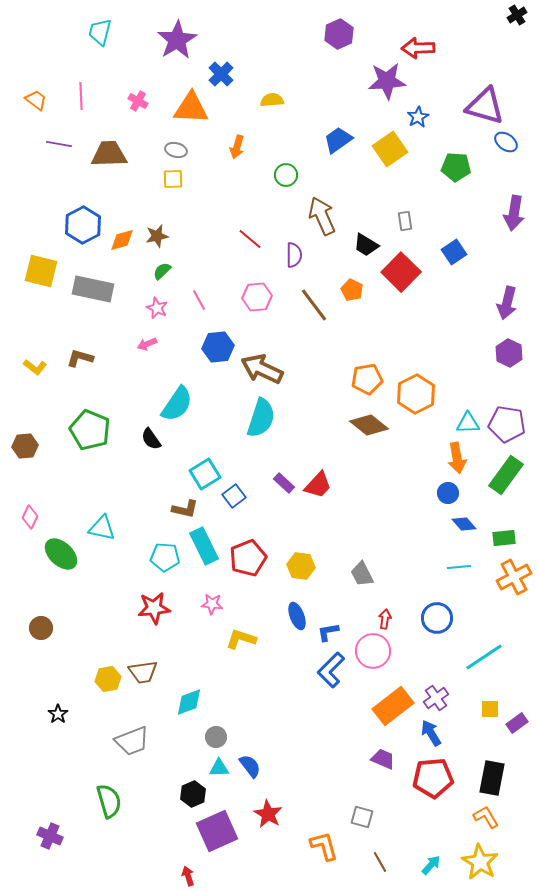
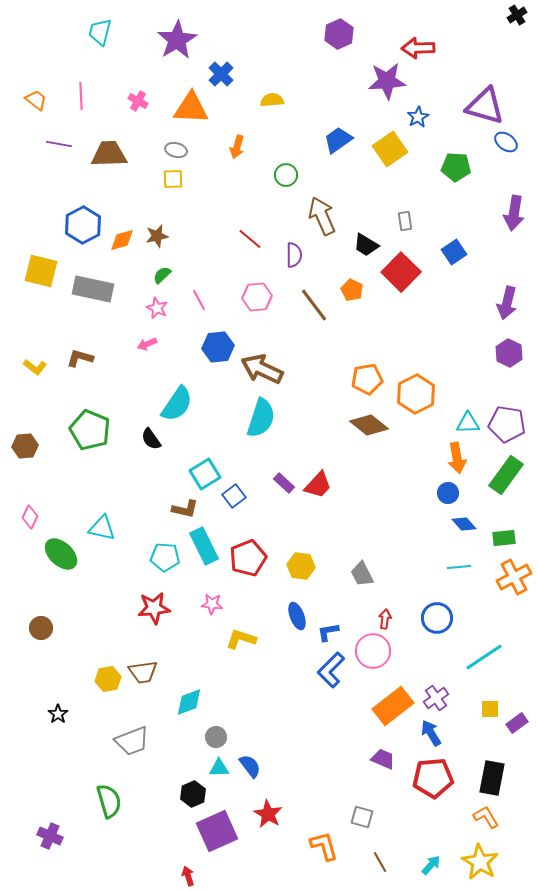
green semicircle at (162, 271): moved 4 px down
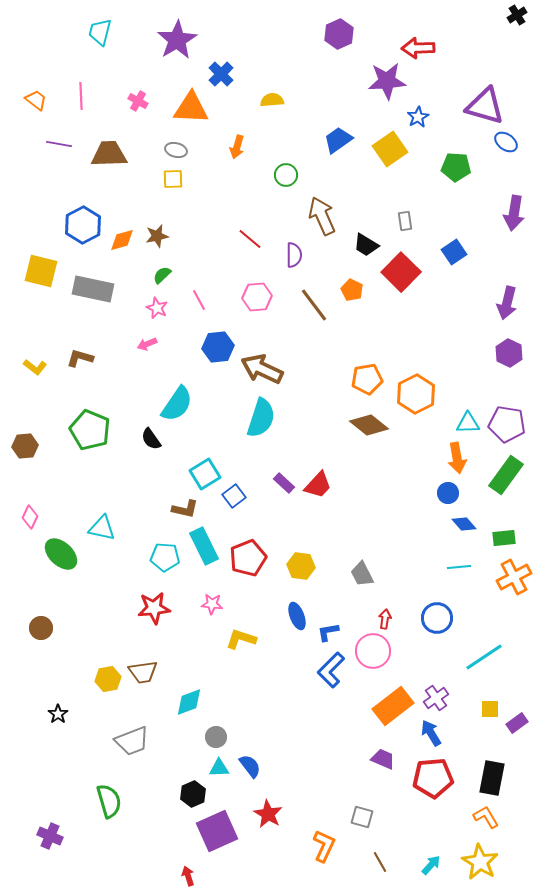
orange L-shape at (324, 846): rotated 40 degrees clockwise
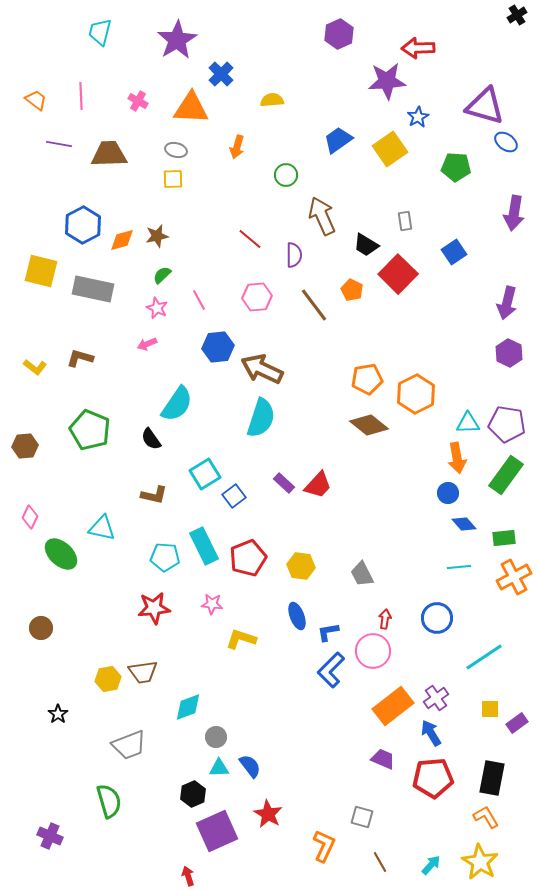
red square at (401, 272): moved 3 px left, 2 px down
brown L-shape at (185, 509): moved 31 px left, 14 px up
cyan diamond at (189, 702): moved 1 px left, 5 px down
gray trapezoid at (132, 741): moved 3 px left, 4 px down
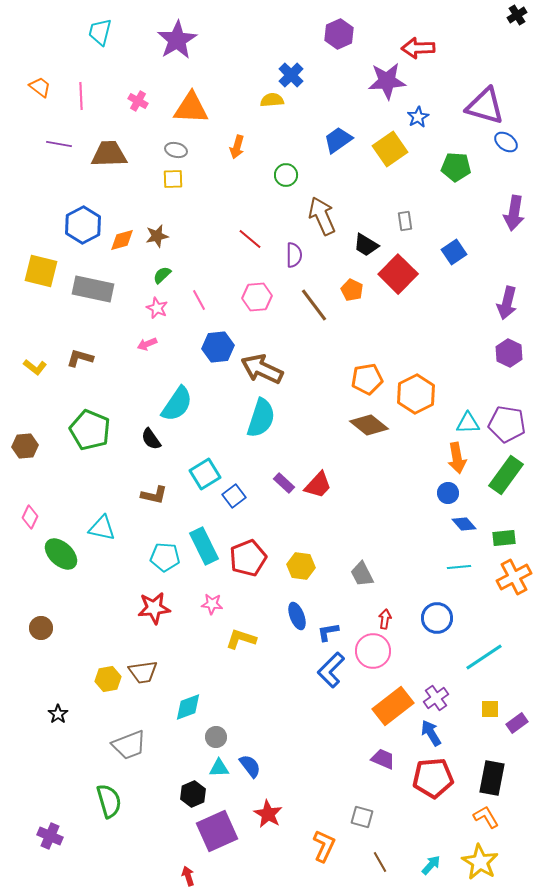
blue cross at (221, 74): moved 70 px right, 1 px down
orange trapezoid at (36, 100): moved 4 px right, 13 px up
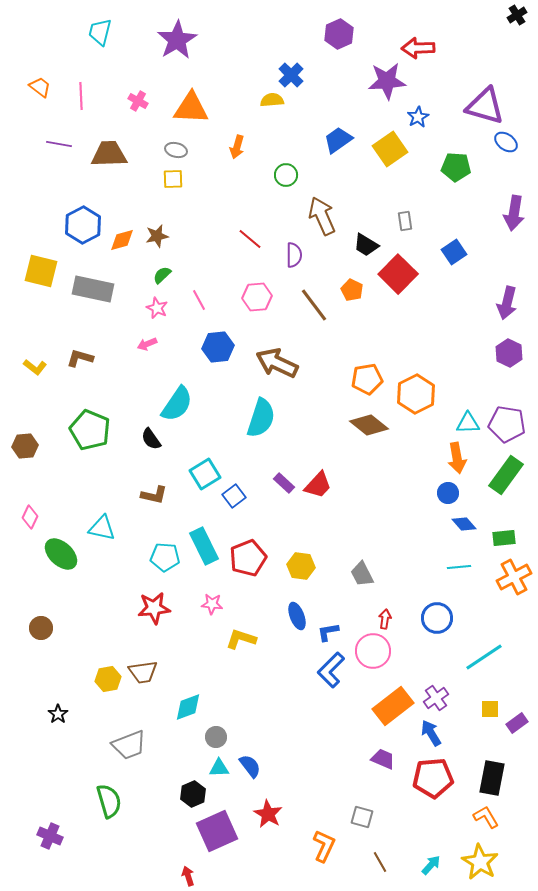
brown arrow at (262, 369): moved 15 px right, 6 px up
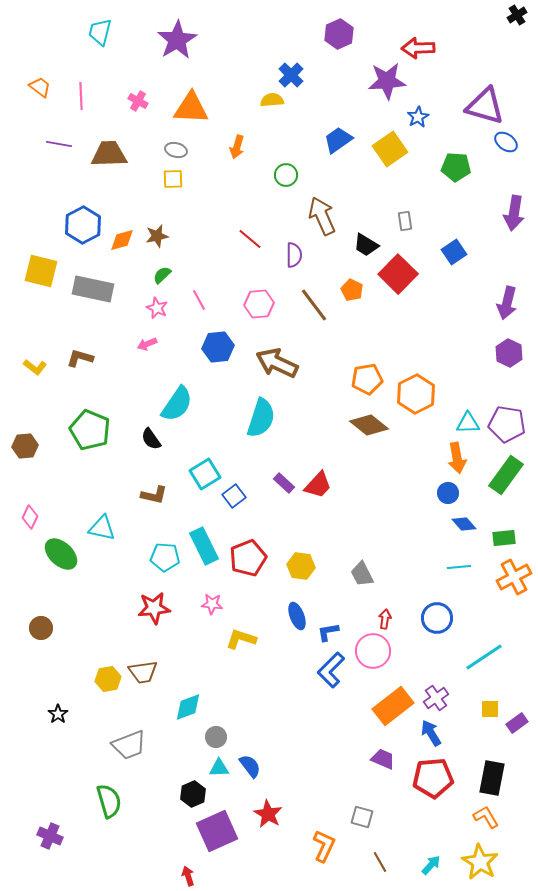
pink hexagon at (257, 297): moved 2 px right, 7 px down
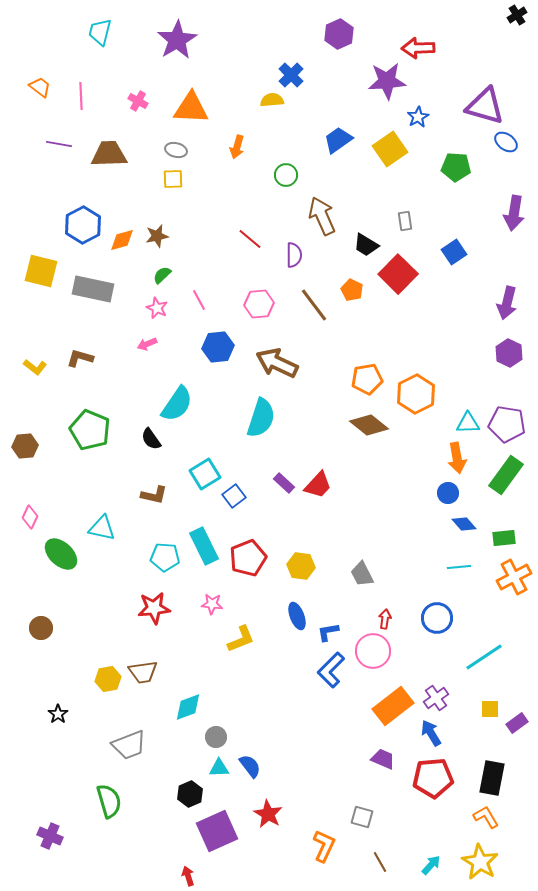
yellow L-shape at (241, 639): rotated 140 degrees clockwise
black hexagon at (193, 794): moved 3 px left
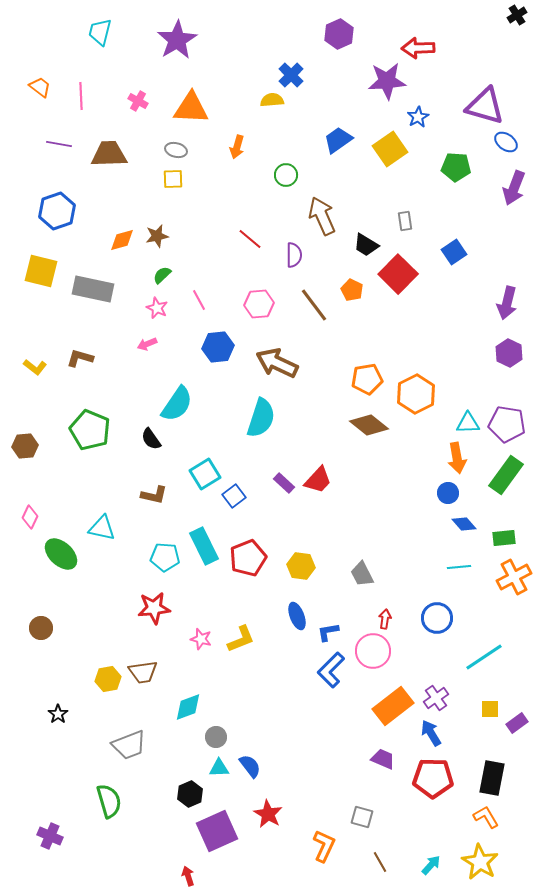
purple arrow at (514, 213): moved 25 px up; rotated 12 degrees clockwise
blue hexagon at (83, 225): moved 26 px left, 14 px up; rotated 9 degrees clockwise
red trapezoid at (318, 485): moved 5 px up
pink star at (212, 604): moved 11 px left, 35 px down; rotated 10 degrees clockwise
red pentagon at (433, 778): rotated 6 degrees clockwise
